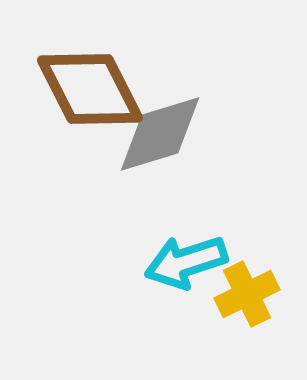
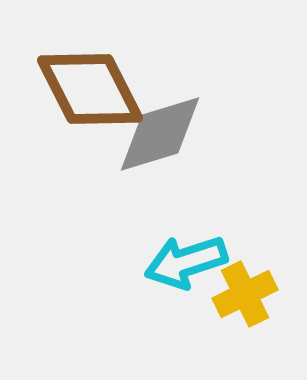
yellow cross: moved 2 px left
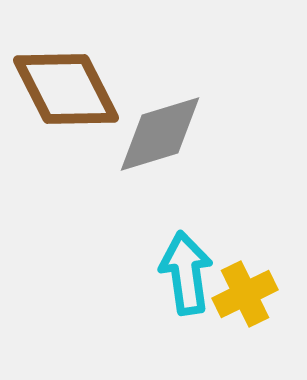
brown diamond: moved 24 px left
cyan arrow: moved 11 px down; rotated 100 degrees clockwise
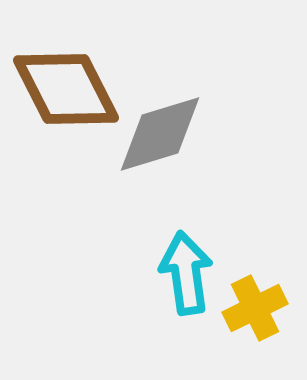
yellow cross: moved 10 px right, 14 px down
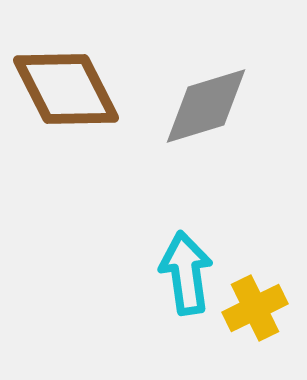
gray diamond: moved 46 px right, 28 px up
